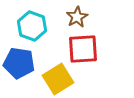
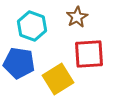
red square: moved 6 px right, 5 px down
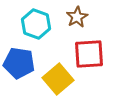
cyan hexagon: moved 4 px right, 2 px up
yellow square: rotated 8 degrees counterclockwise
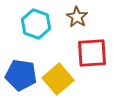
brown star: rotated 10 degrees counterclockwise
red square: moved 3 px right, 1 px up
blue pentagon: moved 2 px right, 12 px down
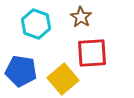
brown star: moved 4 px right
blue pentagon: moved 4 px up
yellow square: moved 5 px right
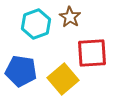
brown star: moved 11 px left
cyan hexagon: rotated 20 degrees clockwise
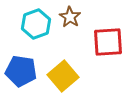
red square: moved 16 px right, 11 px up
yellow square: moved 3 px up
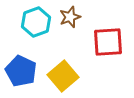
brown star: rotated 20 degrees clockwise
cyan hexagon: moved 2 px up
blue pentagon: rotated 16 degrees clockwise
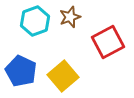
cyan hexagon: moved 1 px left, 1 px up
red square: rotated 24 degrees counterclockwise
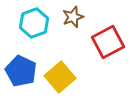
brown star: moved 3 px right
cyan hexagon: moved 1 px left, 2 px down
yellow square: moved 3 px left, 1 px down
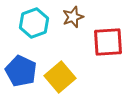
red square: rotated 24 degrees clockwise
